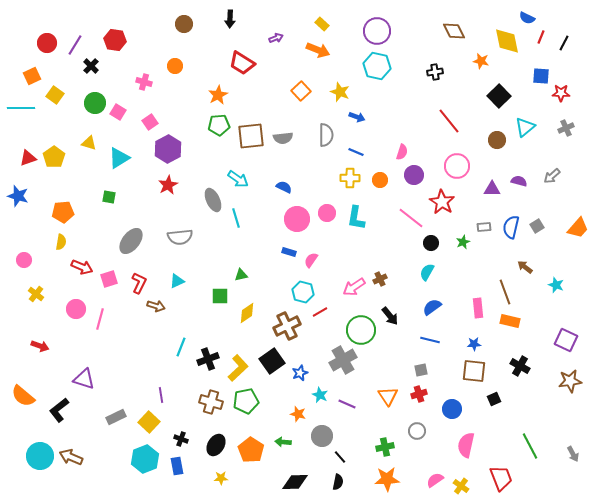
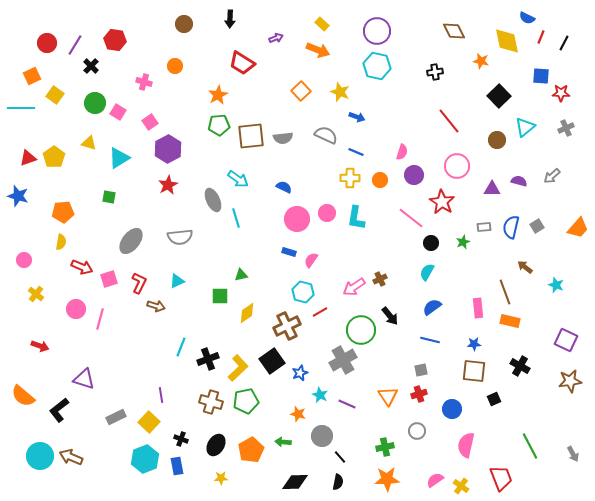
gray semicircle at (326, 135): rotated 65 degrees counterclockwise
orange pentagon at (251, 450): rotated 10 degrees clockwise
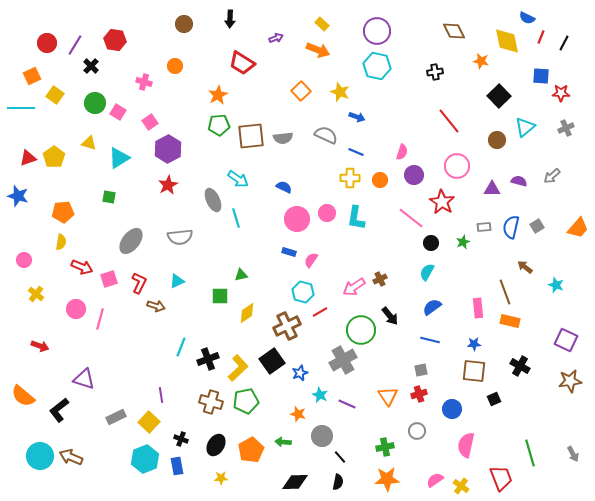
green line at (530, 446): moved 7 px down; rotated 12 degrees clockwise
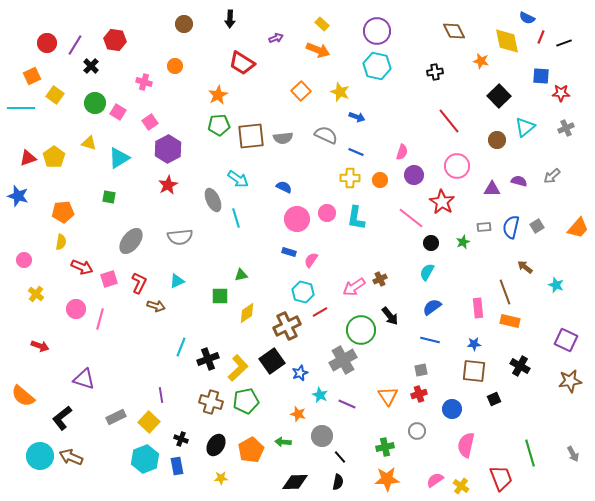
black line at (564, 43): rotated 42 degrees clockwise
black L-shape at (59, 410): moved 3 px right, 8 px down
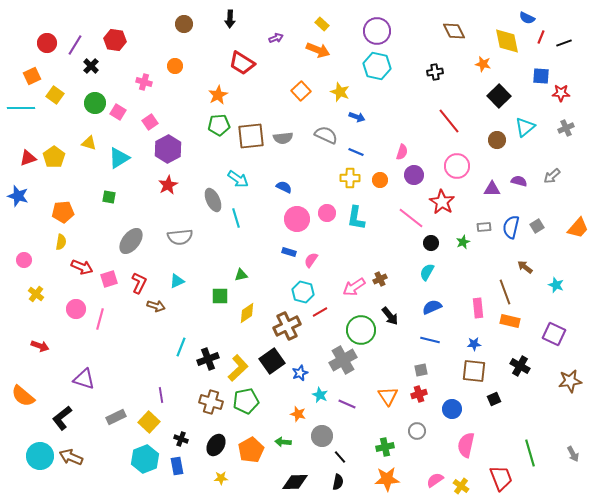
orange star at (481, 61): moved 2 px right, 3 px down
blue semicircle at (432, 307): rotated 12 degrees clockwise
purple square at (566, 340): moved 12 px left, 6 px up
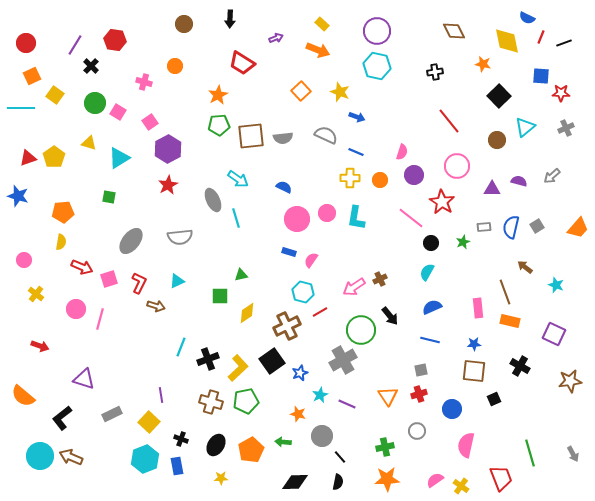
red circle at (47, 43): moved 21 px left
cyan star at (320, 395): rotated 21 degrees clockwise
gray rectangle at (116, 417): moved 4 px left, 3 px up
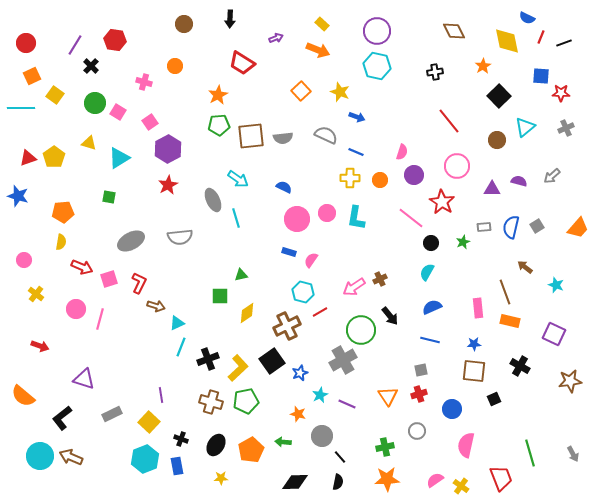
orange star at (483, 64): moved 2 px down; rotated 28 degrees clockwise
gray ellipse at (131, 241): rotated 24 degrees clockwise
cyan triangle at (177, 281): moved 42 px down
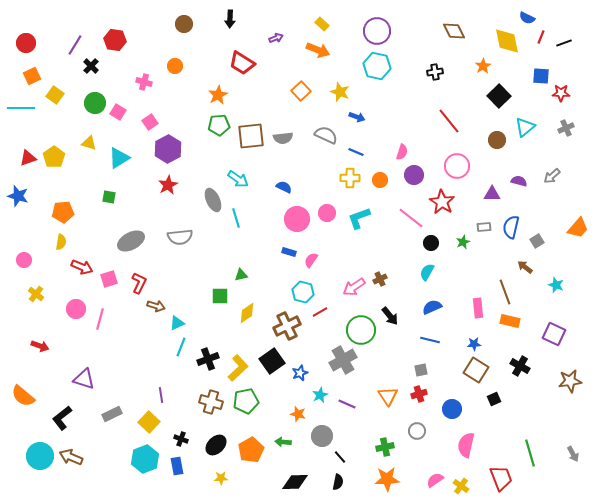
purple triangle at (492, 189): moved 5 px down
cyan L-shape at (356, 218): moved 3 px right; rotated 60 degrees clockwise
gray square at (537, 226): moved 15 px down
brown square at (474, 371): moved 2 px right, 1 px up; rotated 25 degrees clockwise
black ellipse at (216, 445): rotated 15 degrees clockwise
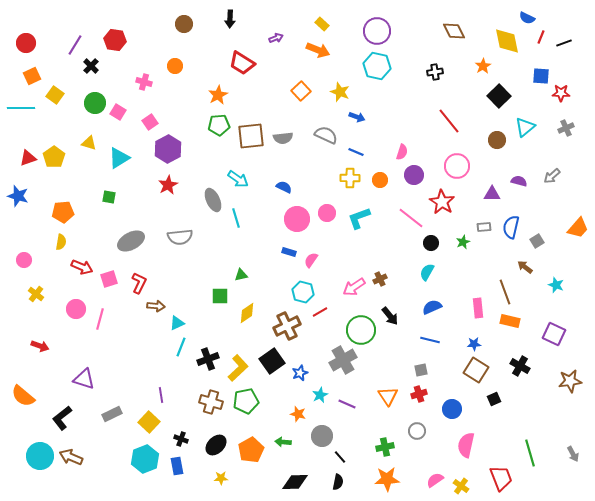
brown arrow at (156, 306): rotated 12 degrees counterclockwise
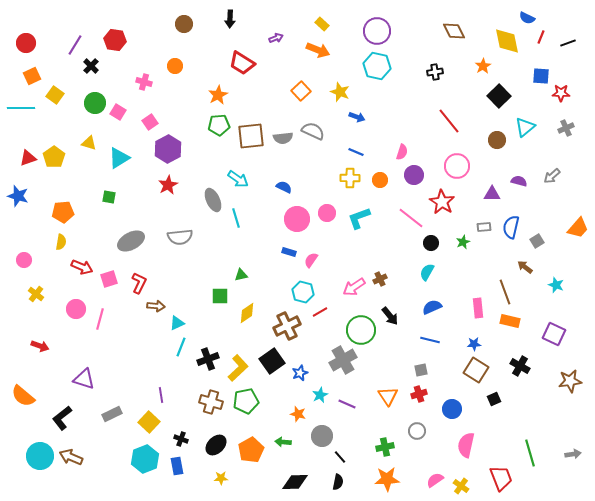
black line at (564, 43): moved 4 px right
gray semicircle at (326, 135): moved 13 px left, 4 px up
gray arrow at (573, 454): rotated 70 degrees counterclockwise
